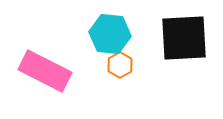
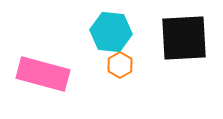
cyan hexagon: moved 1 px right, 2 px up
pink rectangle: moved 2 px left, 3 px down; rotated 12 degrees counterclockwise
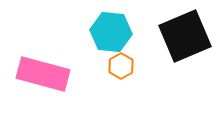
black square: moved 1 px right, 2 px up; rotated 20 degrees counterclockwise
orange hexagon: moved 1 px right, 1 px down
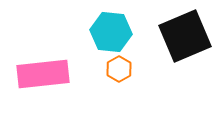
orange hexagon: moved 2 px left, 3 px down
pink rectangle: rotated 21 degrees counterclockwise
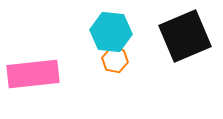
orange hexagon: moved 4 px left, 9 px up; rotated 20 degrees counterclockwise
pink rectangle: moved 10 px left
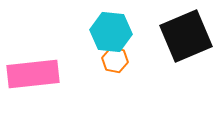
black square: moved 1 px right
